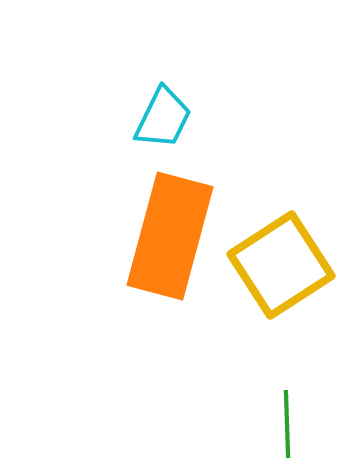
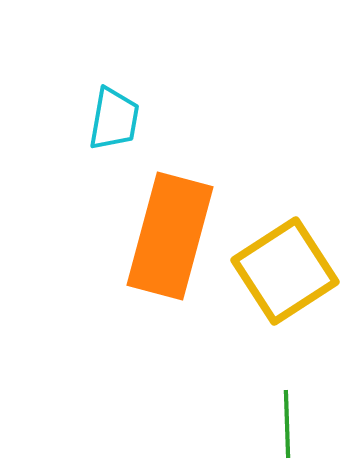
cyan trapezoid: moved 49 px left, 1 px down; rotated 16 degrees counterclockwise
yellow square: moved 4 px right, 6 px down
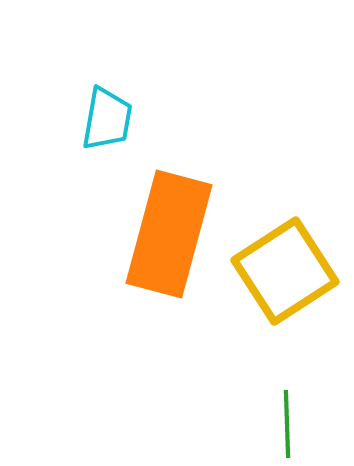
cyan trapezoid: moved 7 px left
orange rectangle: moved 1 px left, 2 px up
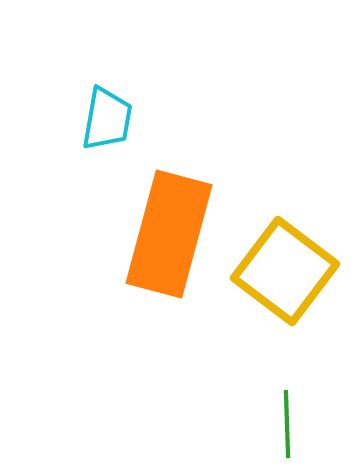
yellow square: rotated 20 degrees counterclockwise
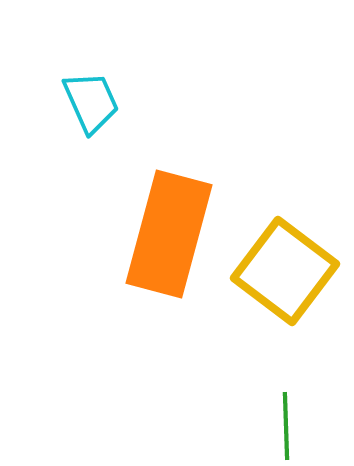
cyan trapezoid: moved 16 px left, 17 px up; rotated 34 degrees counterclockwise
green line: moved 1 px left, 2 px down
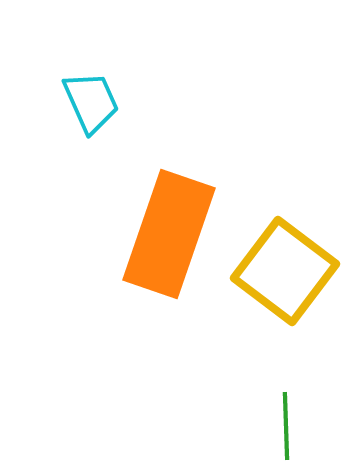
orange rectangle: rotated 4 degrees clockwise
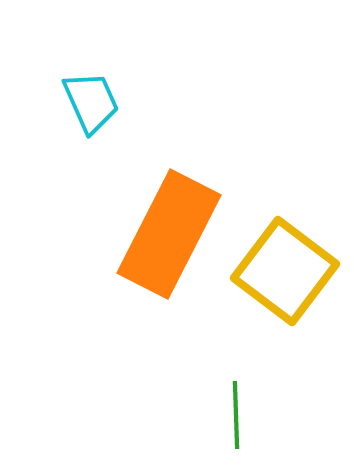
orange rectangle: rotated 8 degrees clockwise
green line: moved 50 px left, 11 px up
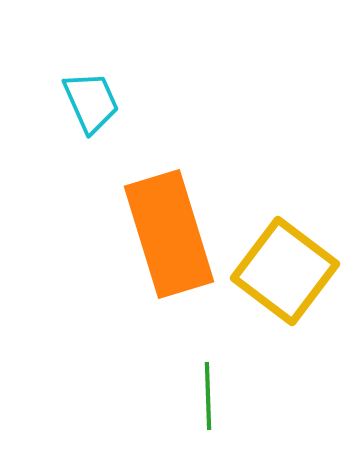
orange rectangle: rotated 44 degrees counterclockwise
green line: moved 28 px left, 19 px up
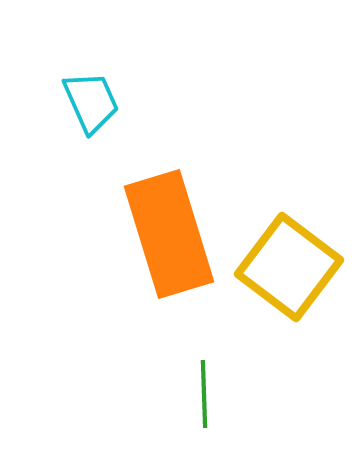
yellow square: moved 4 px right, 4 px up
green line: moved 4 px left, 2 px up
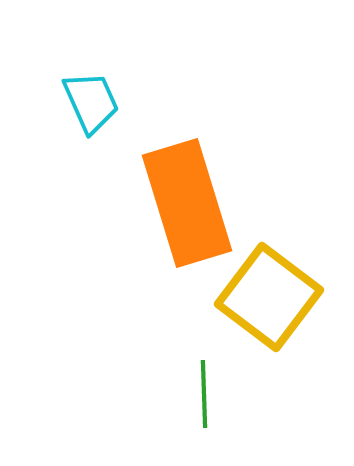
orange rectangle: moved 18 px right, 31 px up
yellow square: moved 20 px left, 30 px down
